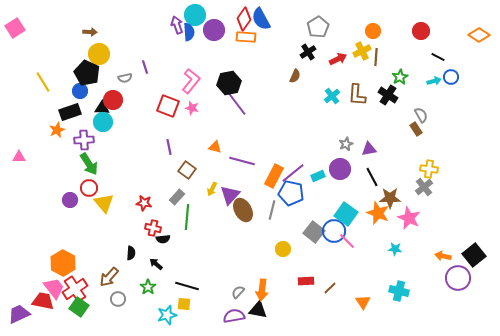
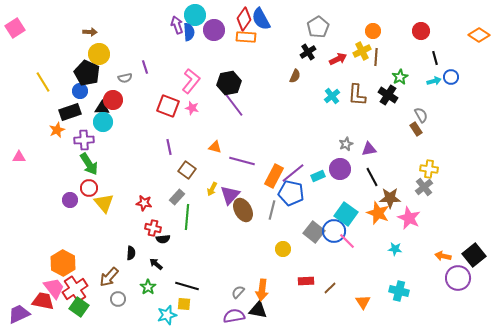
black line at (438, 57): moved 3 px left, 1 px down; rotated 48 degrees clockwise
purple line at (237, 104): moved 3 px left, 1 px down
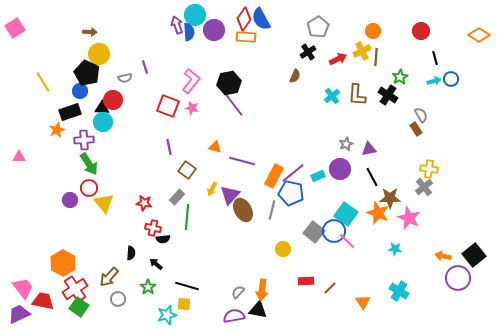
blue circle at (451, 77): moved 2 px down
pink trapezoid at (54, 288): moved 31 px left
cyan cross at (399, 291): rotated 18 degrees clockwise
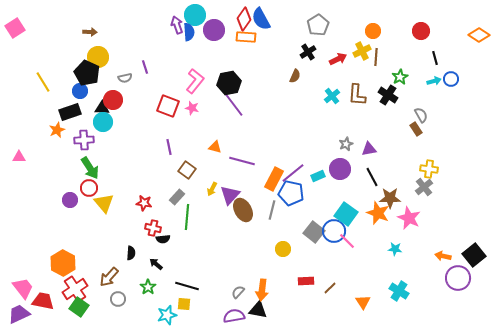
gray pentagon at (318, 27): moved 2 px up
yellow circle at (99, 54): moved 1 px left, 3 px down
pink L-shape at (191, 81): moved 4 px right
green arrow at (89, 164): moved 1 px right, 4 px down
orange rectangle at (274, 176): moved 3 px down
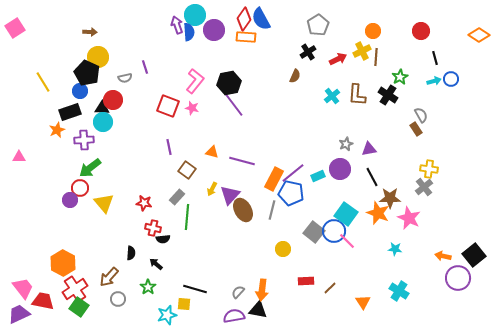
orange triangle at (215, 147): moved 3 px left, 5 px down
green arrow at (90, 168): rotated 85 degrees clockwise
red circle at (89, 188): moved 9 px left
black line at (187, 286): moved 8 px right, 3 px down
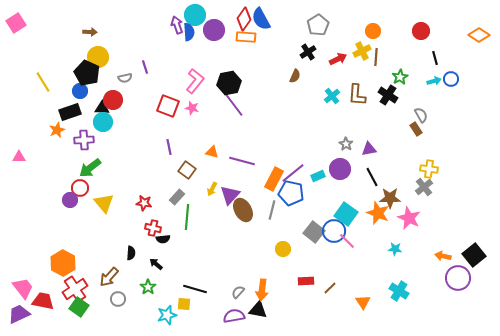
pink square at (15, 28): moved 1 px right, 5 px up
gray star at (346, 144): rotated 16 degrees counterclockwise
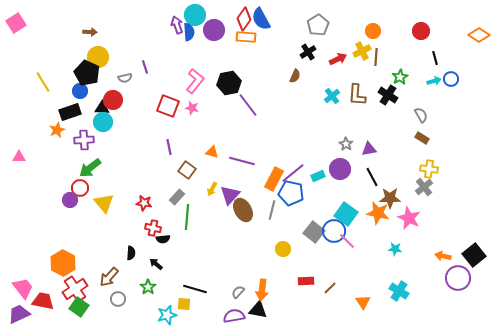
purple line at (234, 105): moved 14 px right
brown rectangle at (416, 129): moved 6 px right, 9 px down; rotated 24 degrees counterclockwise
orange star at (378, 213): rotated 10 degrees counterclockwise
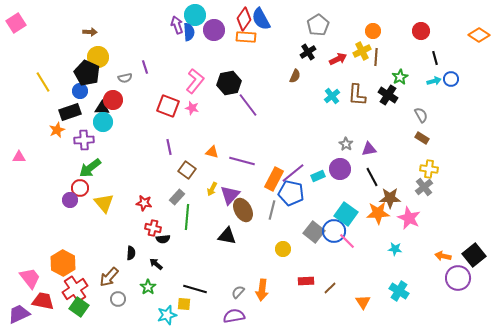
orange star at (378, 213): rotated 15 degrees counterclockwise
pink trapezoid at (23, 288): moved 7 px right, 10 px up
black triangle at (258, 310): moved 31 px left, 74 px up
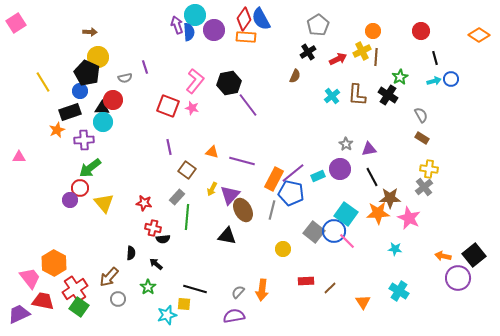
orange hexagon at (63, 263): moved 9 px left
